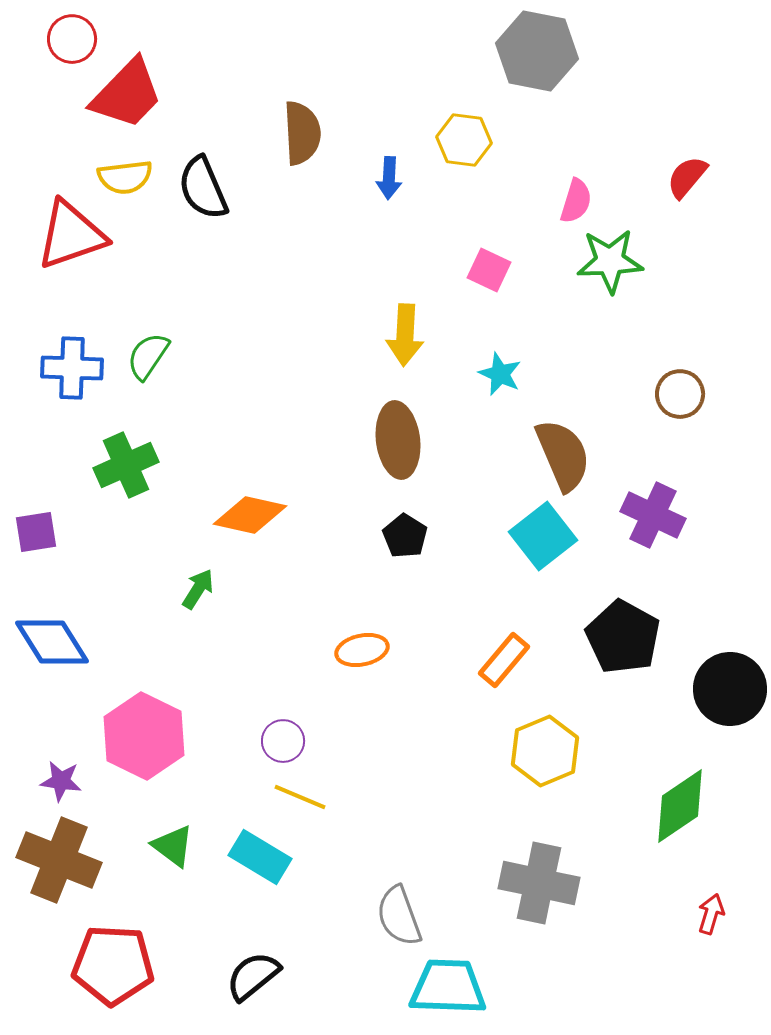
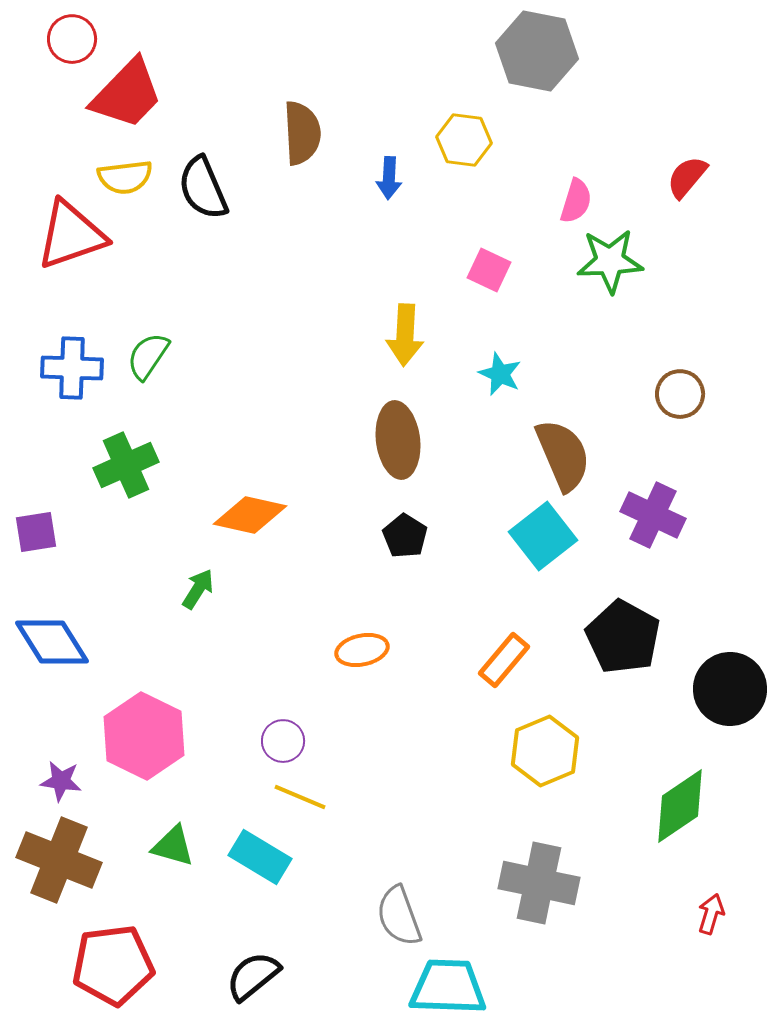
green triangle at (173, 846): rotated 21 degrees counterclockwise
red pentagon at (113, 965): rotated 10 degrees counterclockwise
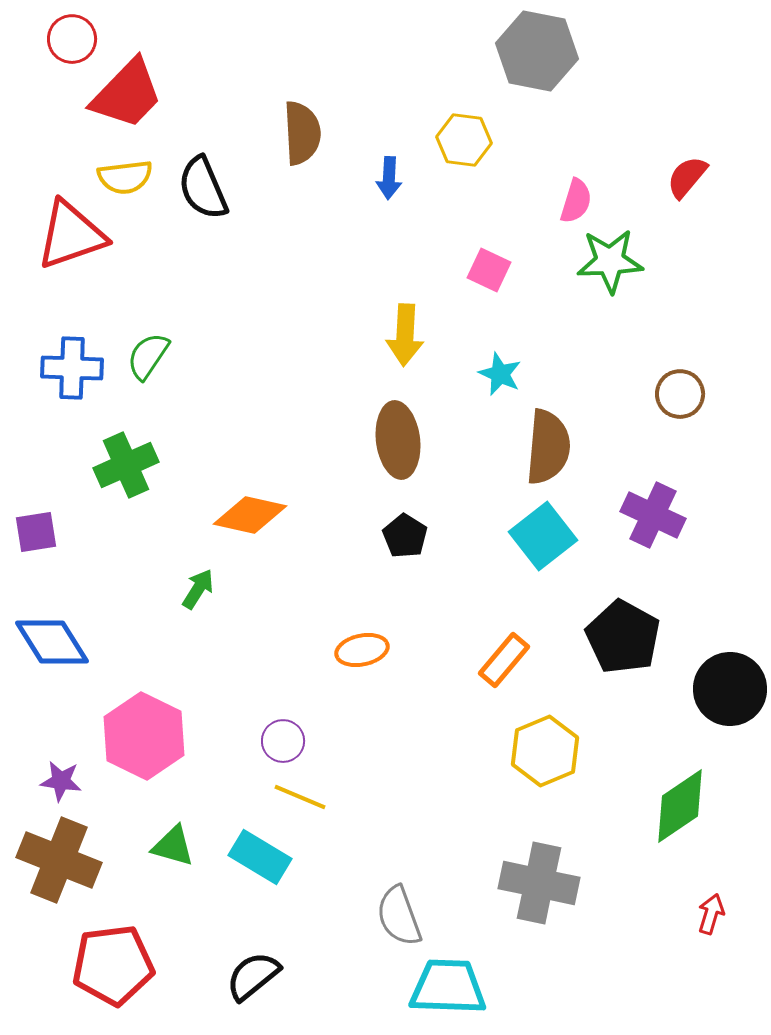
brown semicircle at (563, 455): moved 15 px left, 8 px up; rotated 28 degrees clockwise
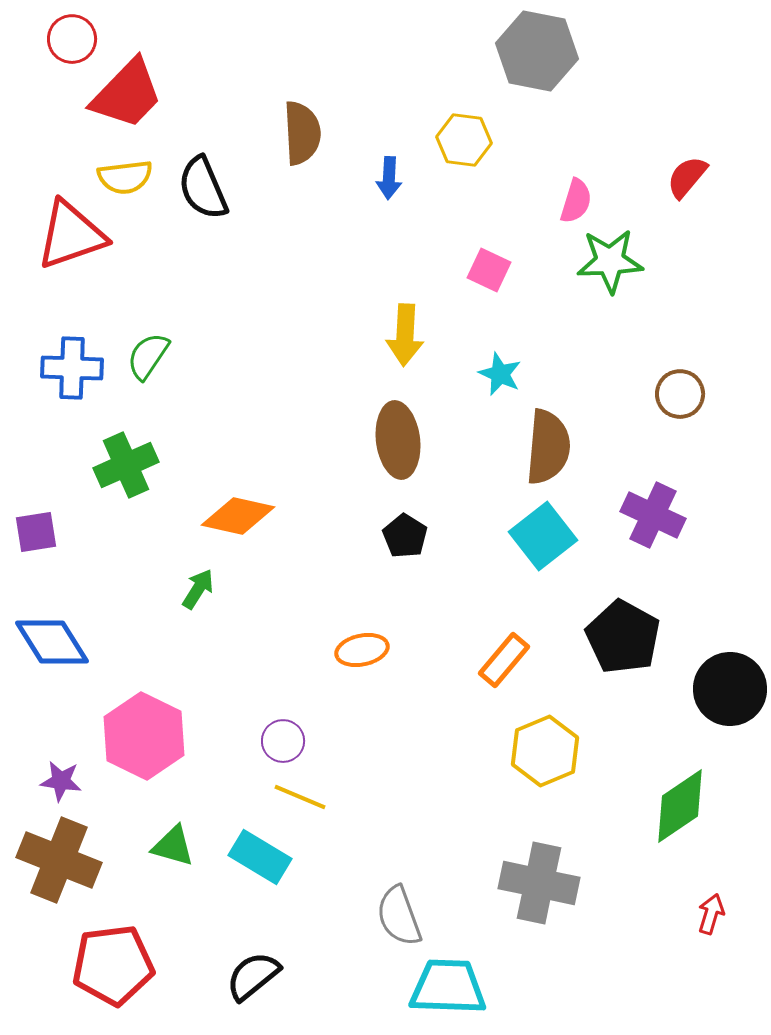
orange diamond at (250, 515): moved 12 px left, 1 px down
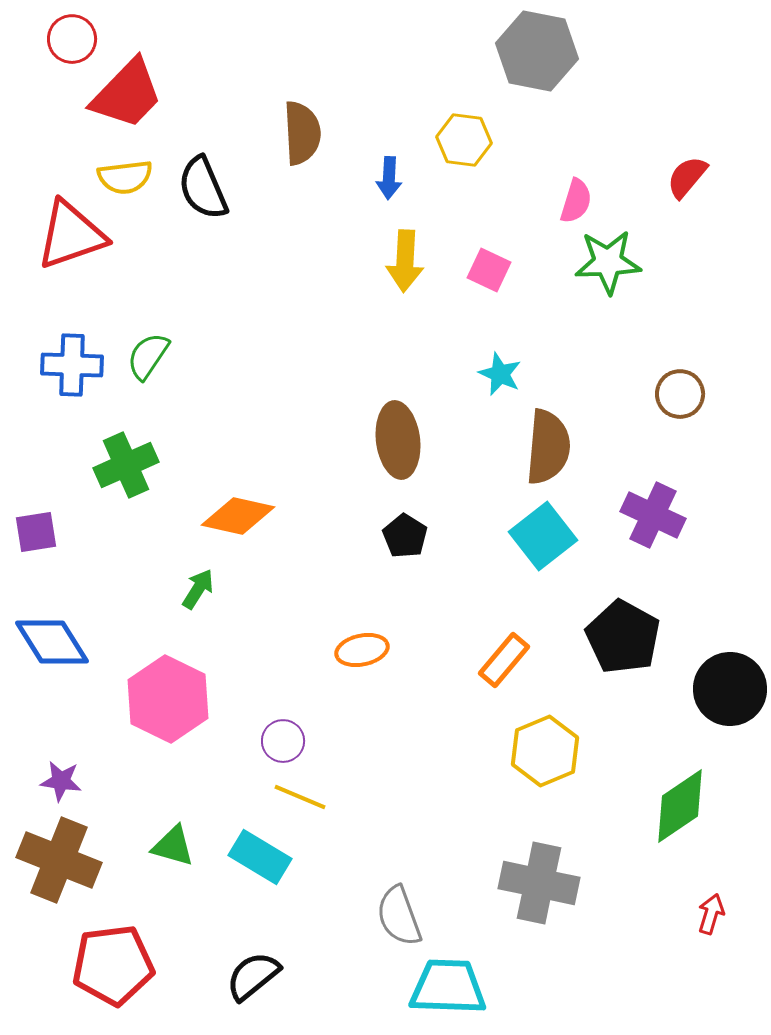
green star at (610, 261): moved 2 px left, 1 px down
yellow arrow at (405, 335): moved 74 px up
blue cross at (72, 368): moved 3 px up
pink hexagon at (144, 736): moved 24 px right, 37 px up
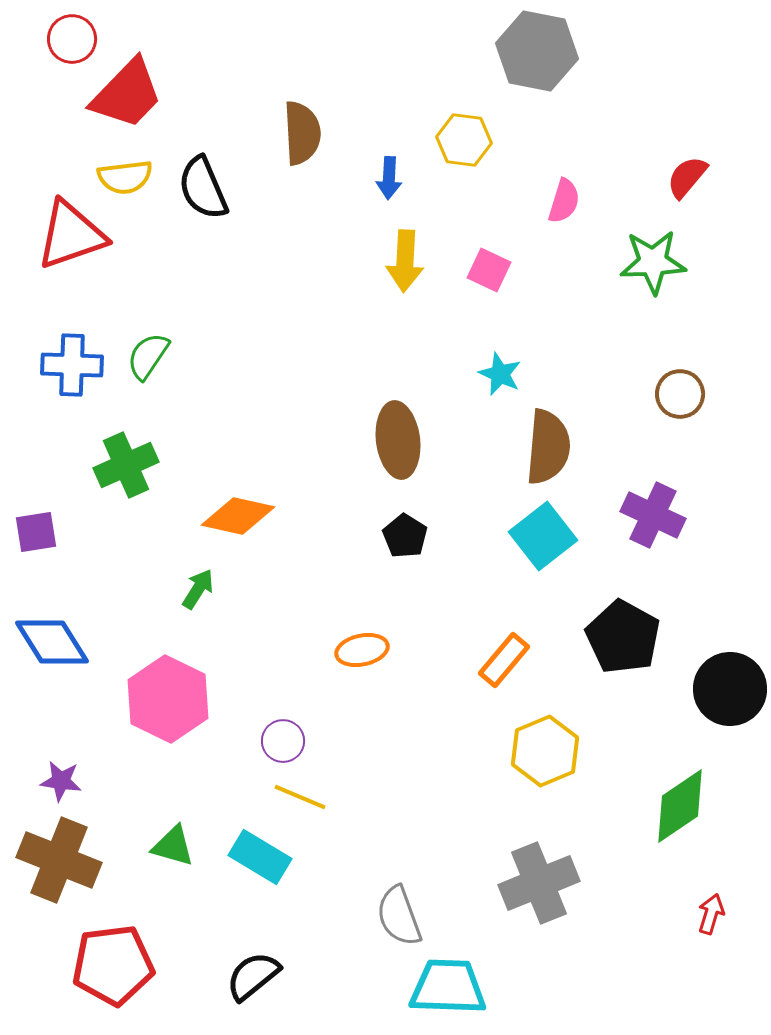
pink semicircle at (576, 201): moved 12 px left
green star at (608, 262): moved 45 px right
gray cross at (539, 883): rotated 34 degrees counterclockwise
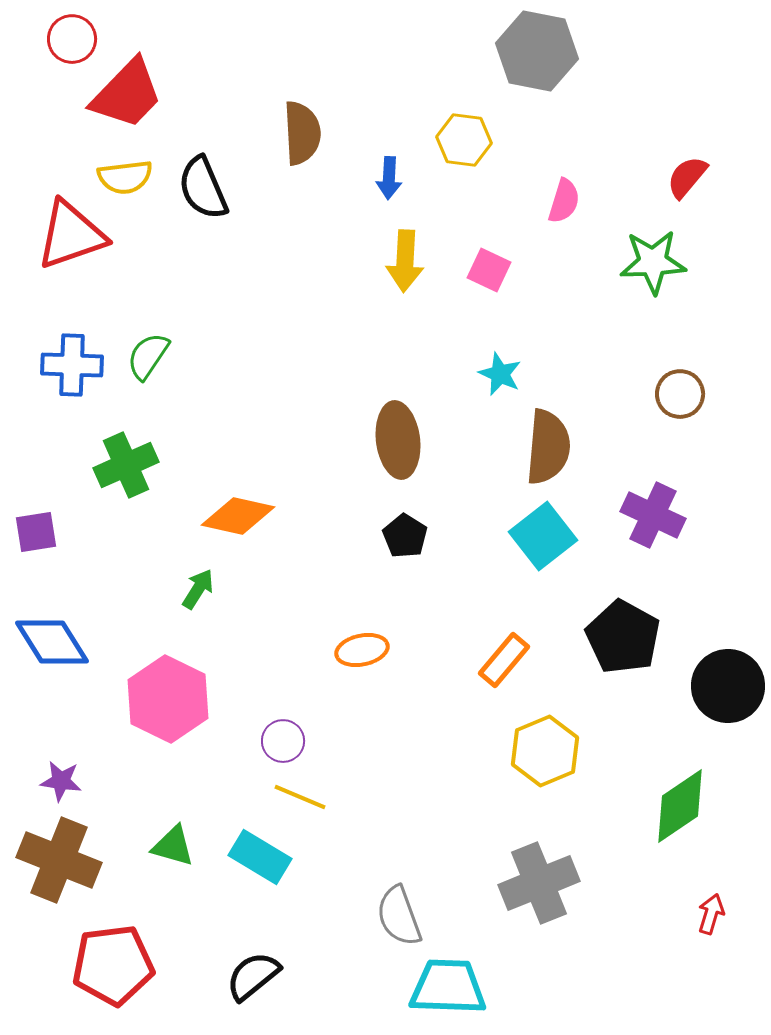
black circle at (730, 689): moved 2 px left, 3 px up
